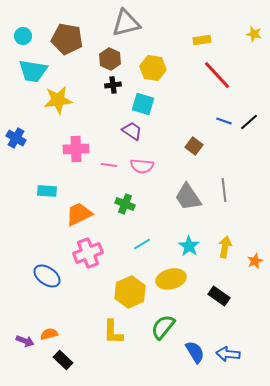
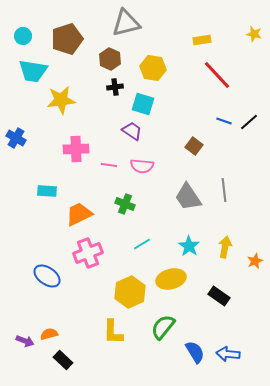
brown pentagon at (67, 39): rotated 28 degrees counterclockwise
black cross at (113, 85): moved 2 px right, 2 px down
yellow star at (58, 100): moved 3 px right
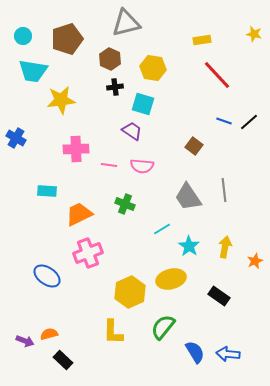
cyan line at (142, 244): moved 20 px right, 15 px up
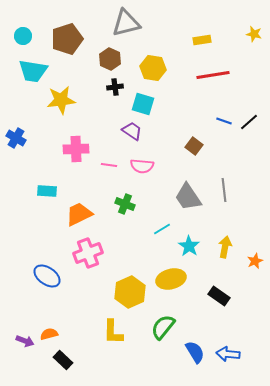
red line at (217, 75): moved 4 px left; rotated 56 degrees counterclockwise
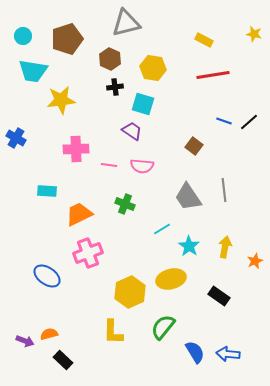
yellow rectangle at (202, 40): moved 2 px right; rotated 36 degrees clockwise
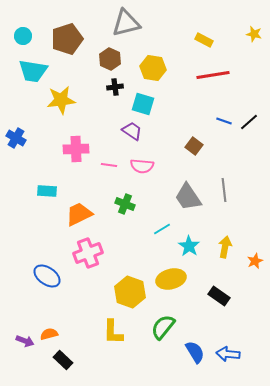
yellow hexagon at (130, 292): rotated 16 degrees counterclockwise
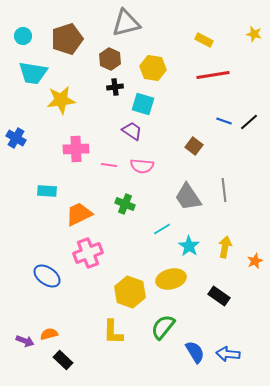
cyan trapezoid at (33, 71): moved 2 px down
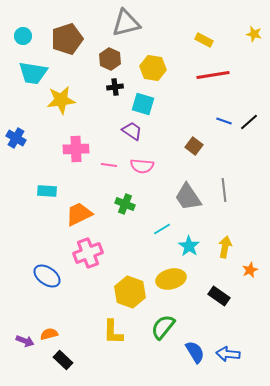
orange star at (255, 261): moved 5 px left, 9 px down
